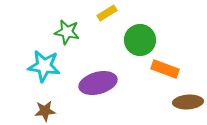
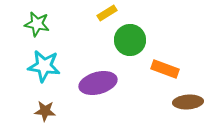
green star: moved 30 px left, 8 px up
green circle: moved 10 px left
brown star: rotated 10 degrees clockwise
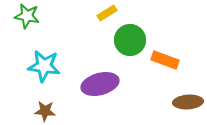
green star: moved 10 px left, 8 px up
orange rectangle: moved 9 px up
purple ellipse: moved 2 px right, 1 px down
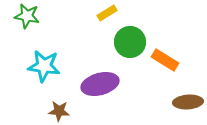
green circle: moved 2 px down
orange rectangle: rotated 12 degrees clockwise
brown star: moved 14 px right
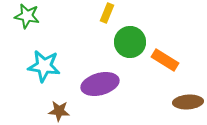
yellow rectangle: rotated 36 degrees counterclockwise
